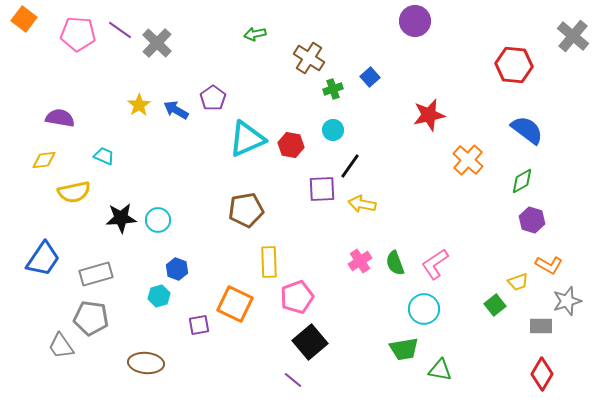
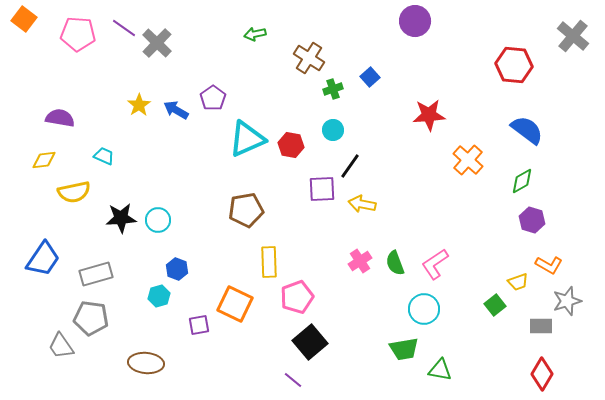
purple line at (120, 30): moved 4 px right, 2 px up
red star at (429, 115): rotated 8 degrees clockwise
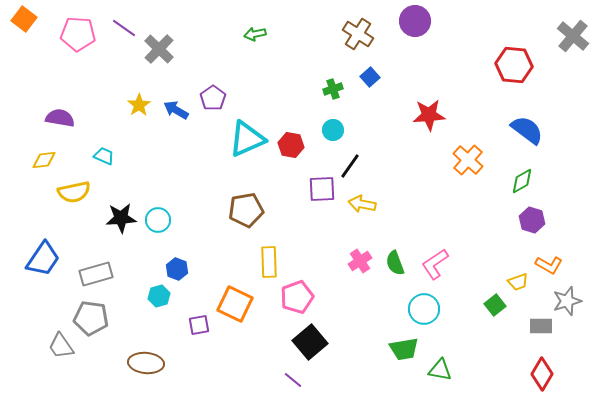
gray cross at (157, 43): moved 2 px right, 6 px down
brown cross at (309, 58): moved 49 px right, 24 px up
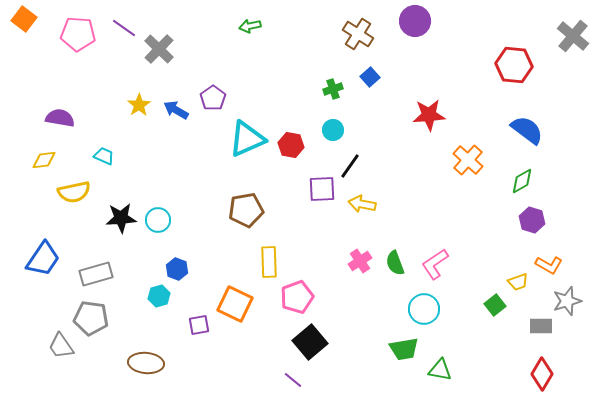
green arrow at (255, 34): moved 5 px left, 8 px up
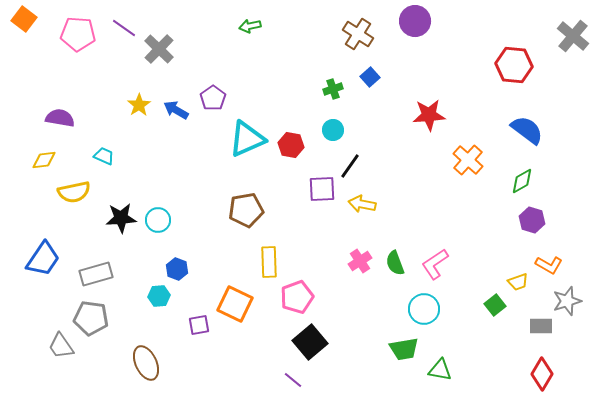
cyan hexagon at (159, 296): rotated 10 degrees clockwise
brown ellipse at (146, 363): rotated 60 degrees clockwise
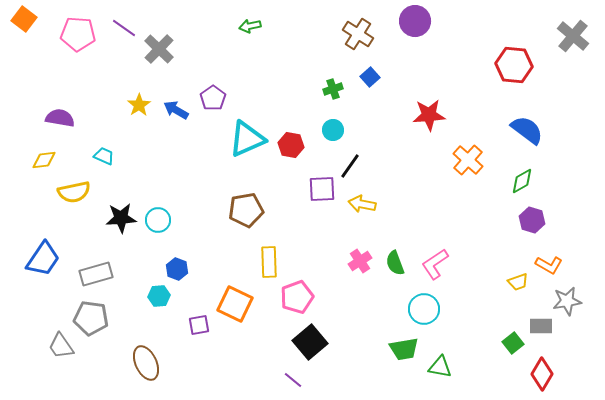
gray star at (567, 301): rotated 8 degrees clockwise
green square at (495, 305): moved 18 px right, 38 px down
green triangle at (440, 370): moved 3 px up
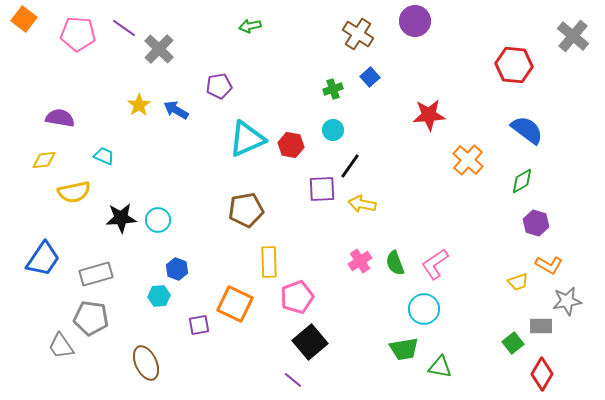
purple pentagon at (213, 98): moved 6 px right, 12 px up; rotated 25 degrees clockwise
purple hexagon at (532, 220): moved 4 px right, 3 px down
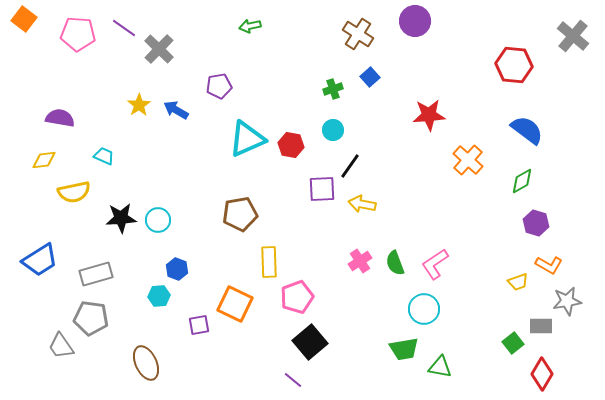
brown pentagon at (246, 210): moved 6 px left, 4 px down
blue trapezoid at (43, 259): moved 3 px left, 1 px down; rotated 24 degrees clockwise
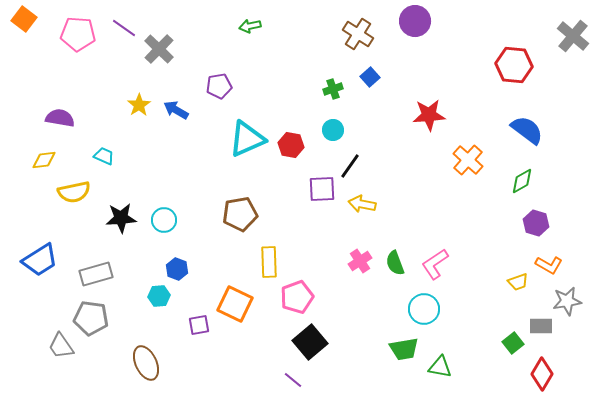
cyan circle at (158, 220): moved 6 px right
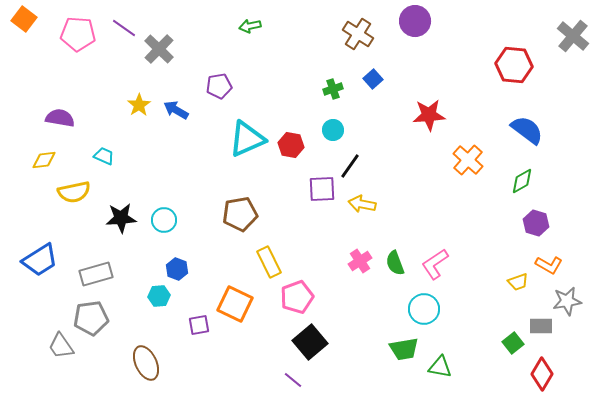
blue square at (370, 77): moved 3 px right, 2 px down
yellow rectangle at (269, 262): rotated 24 degrees counterclockwise
gray pentagon at (91, 318): rotated 16 degrees counterclockwise
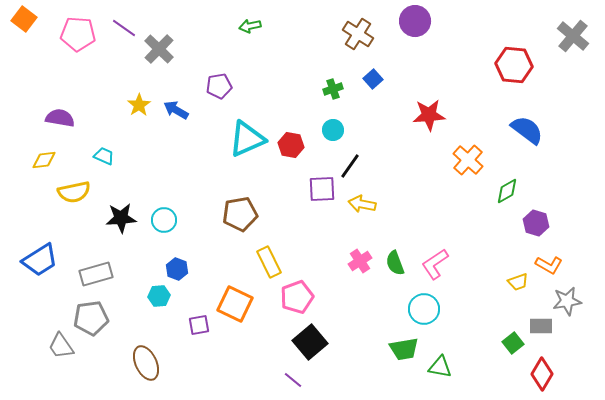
green diamond at (522, 181): moved 15 px left, 10 px down
